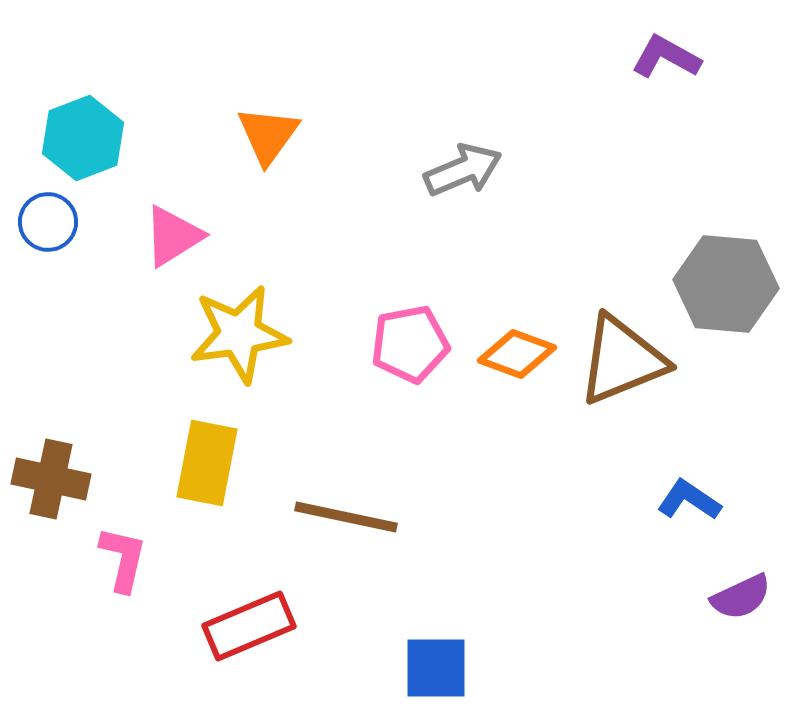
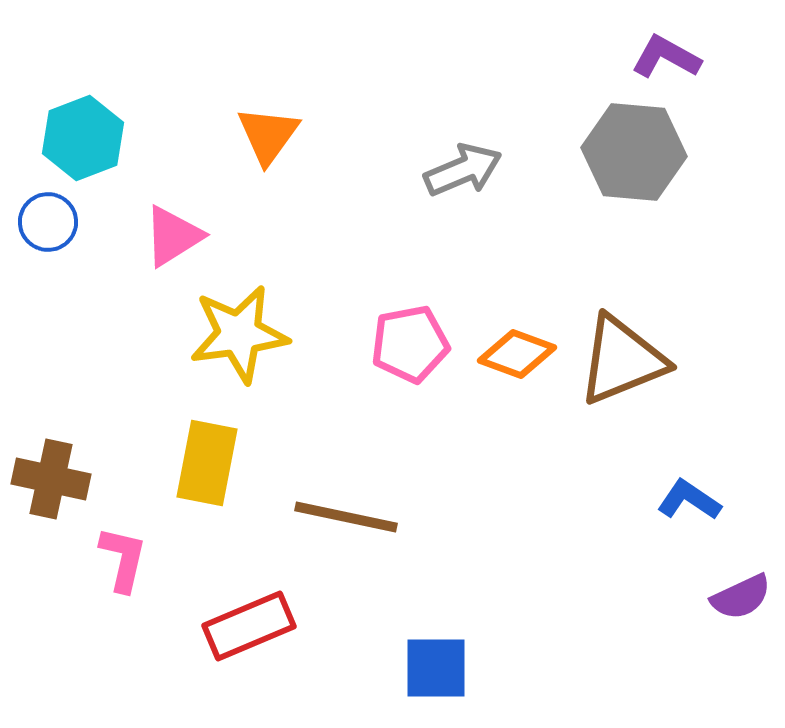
gray hexagon: moved 92 px left, 132 px up
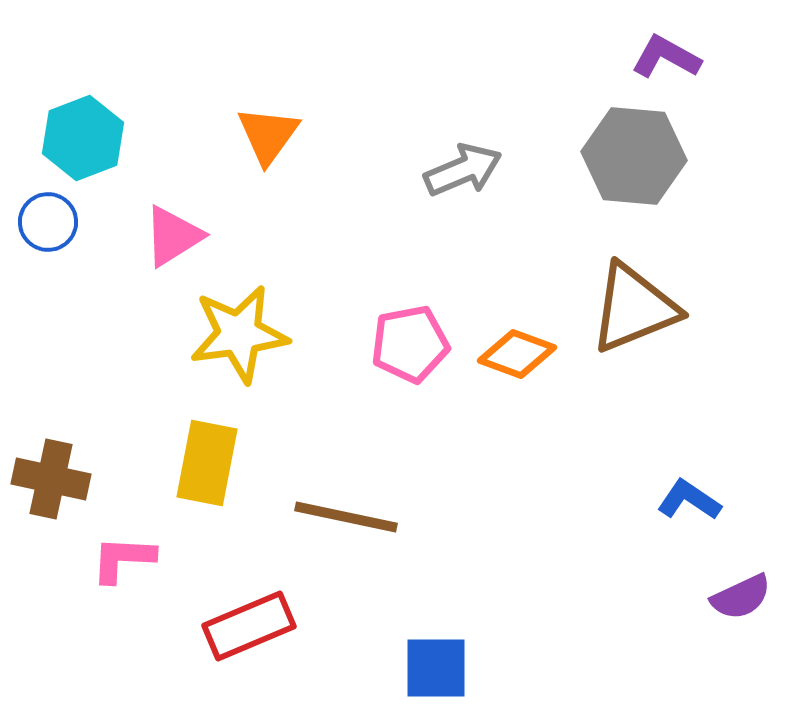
gray hexagon: moved 4 px down
brown triangle: moved 12 px right, 52 px up
pink L-shape: rotated 100 degrees counterclockwise
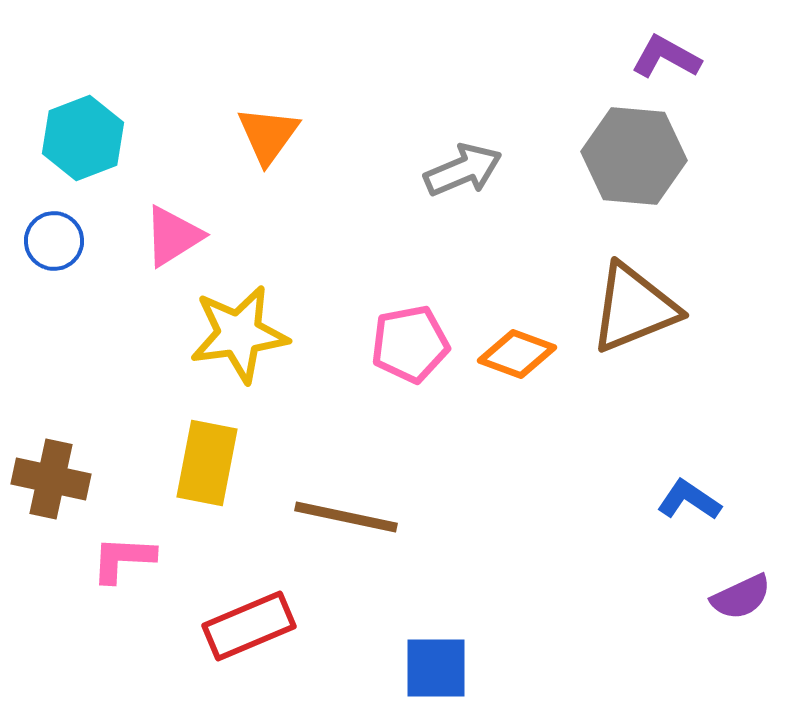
blue circle: moved 6 px right, 19 px down
